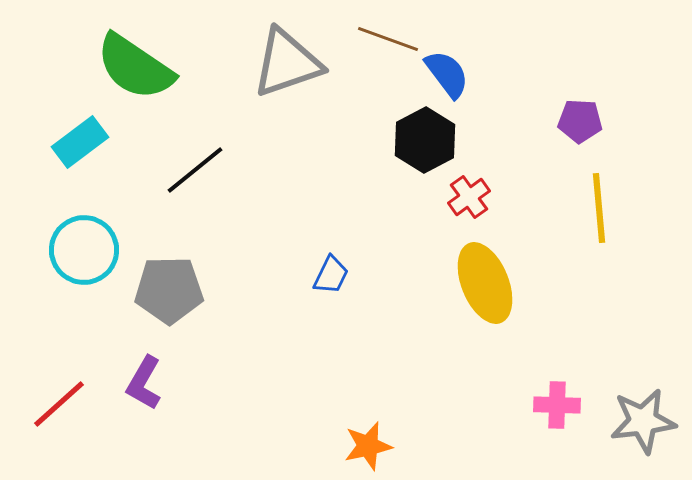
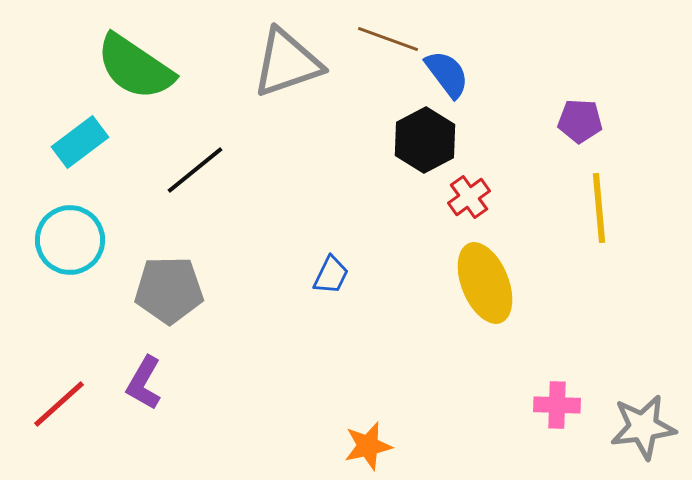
cyan circle: moved 14 px left, 10 px up
gray star: moved 6 px down
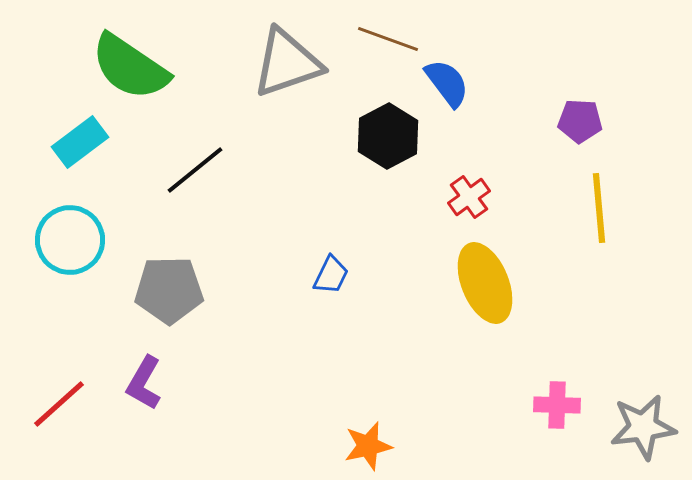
green semicircle: moved 5 px left
blue semicircle: moved 9 px down
black hexagon: moved 37 px left, 4 px up
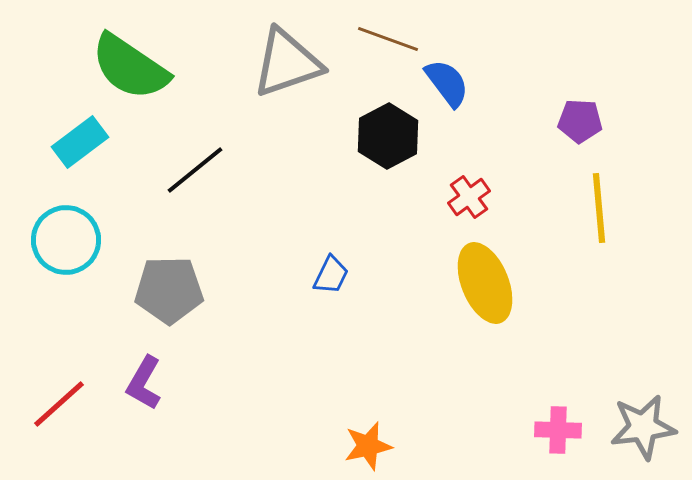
cyan circle: moved 4 px left
pink cross: moved 1 px right, 25 px down
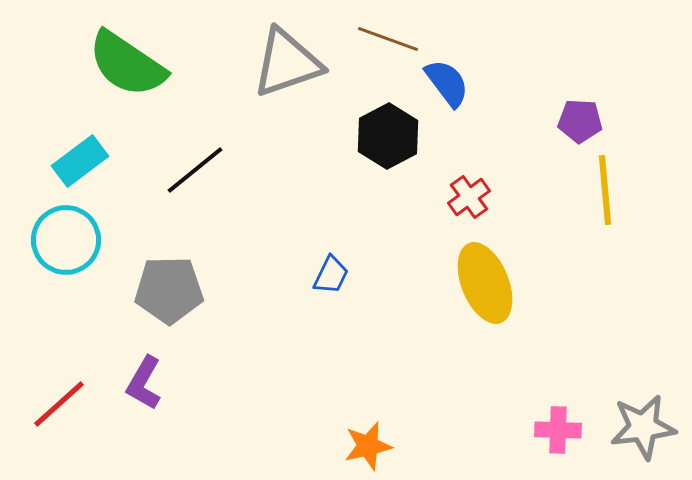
green semicircle: moved 3 px left, 3 px up
cyan rectangle: moved 19 px down
yellow line: moved 6 px right, 18 px up
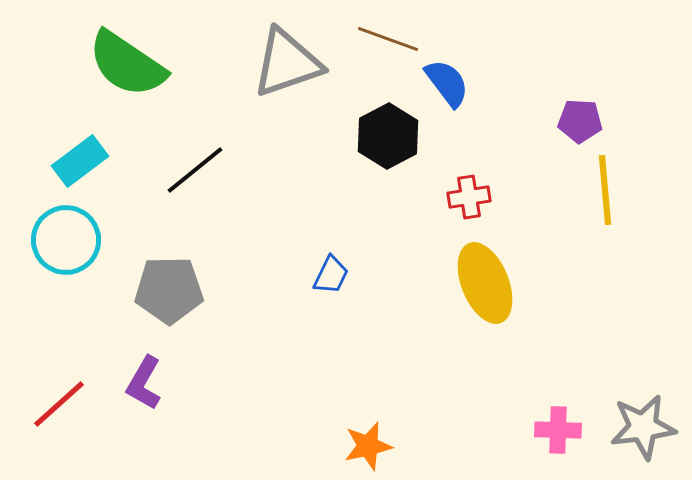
red cross: rotated 27 degrees clockwise
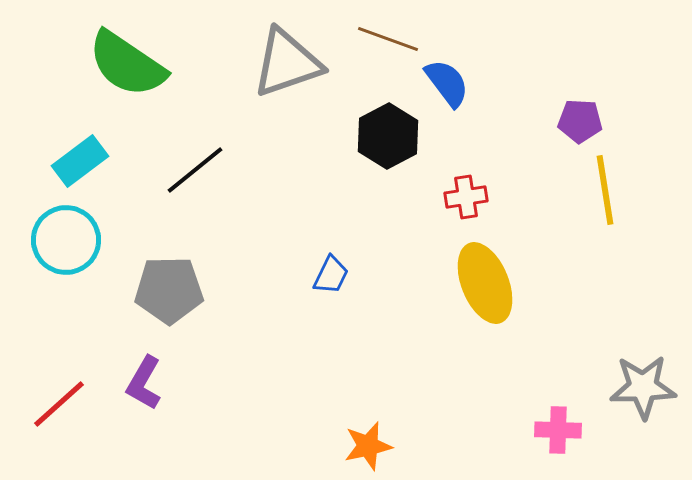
yellow line: rotated 4 degrees counterclockwise
red cross: moved 3 px left
gray star: moved 40 px up; rotated 6 degrees clockwise
